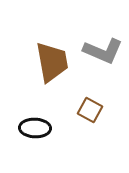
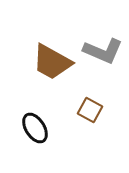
brown trapezoid: rotated 129 degrees clockwise
black ellipse: rotated 56 degrees clockwise
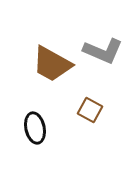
brown trapezoid: moved 2 px down
black ellipse: rotated 20 degrees clockwise
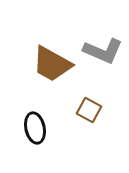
brown square: moved 1 px left
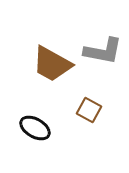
gray L-shape: rotated 12 degrees counterclockwise
black ellipse: rotated 48 degrees counterclockwise
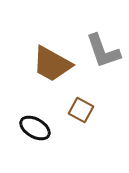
gray L-shape: rotated 60 degrees clockwise
brown square: moved 8 px left
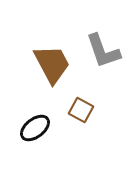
brown trapezoid: rotated 147 degrees counterclockwise
black ellipse: rotated 68 degrees counterclockwise
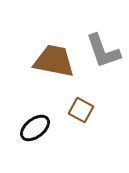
brown trapezoid: moved 2 px right, 3 px up; rotated 51 degrees counterclockwise
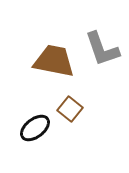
gray L-shape: moved 1 px left, 2 px up
brown square: moved 11 px left, 1 px up; rotated 10 degrees clockwise
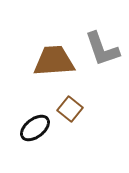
brown trapezoid: rotated 15 degrees counterclockwise
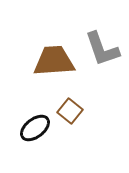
brown square: moved 2 px down
